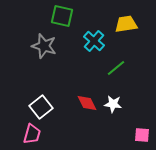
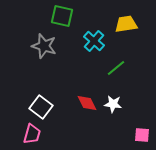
white square: rotated 15 degrees counterclockwise
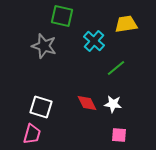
white square: rotated 20 degrees counterclockwise
pink square: moved 23 px left
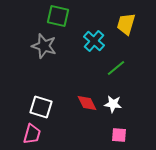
green square: moved 4 px left
yellow trapezoid: rotated 65 degrees counterclockwise
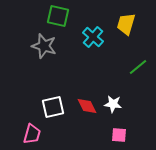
cyan cross: moved 1 px left, 4 px up
green line: moved 22 px right, 1 px up
red diamond: moved 3 px down
white square: moved 12 px right; rotated 30 degrees counterclockwise
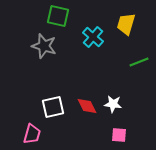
green line: moved 1 px right, 5 px up; rotated 18 degrees clockwise
